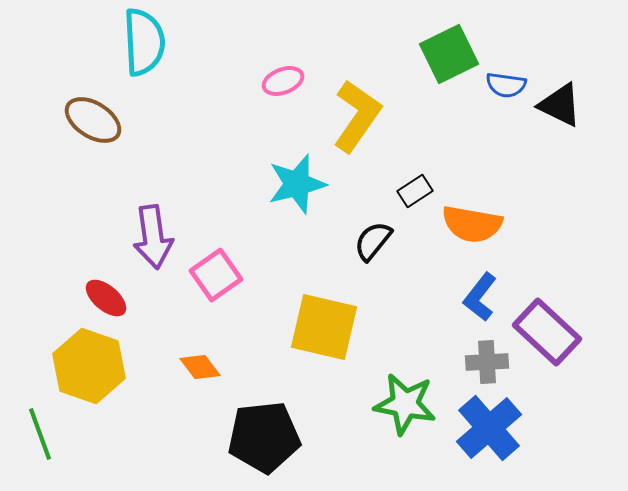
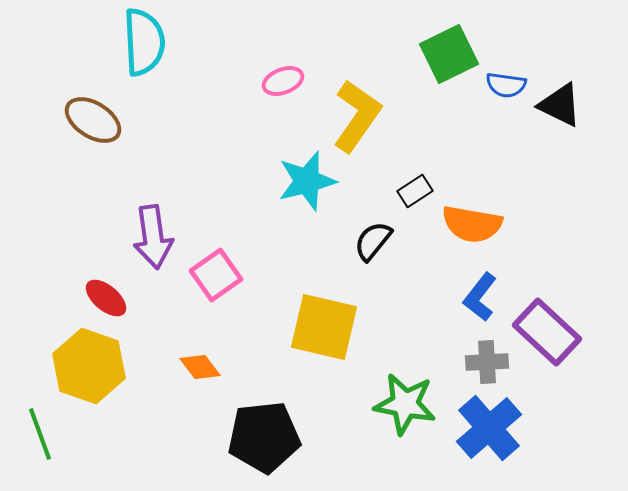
cyan star: moved 10 px right, 3 px up
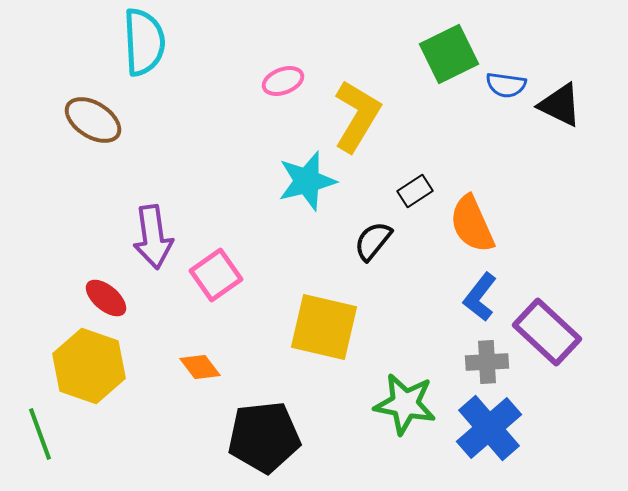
yellow L-shape: rotated 4 degrees counterclockwise
orange semicircle: rotated 56 degrees clockwise
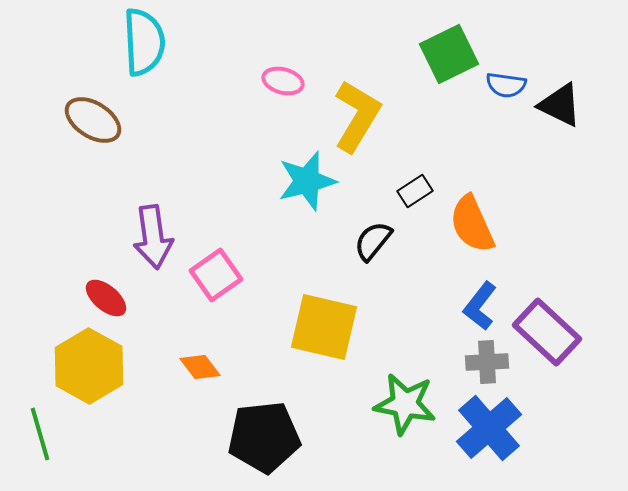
pink ellipse: rotated 36 degrees clockwise
blue L-shape: moved 9 px down
yellow hexagon: rotated 10 degrees clockwise
green line: rotated 4 degrees clockwise
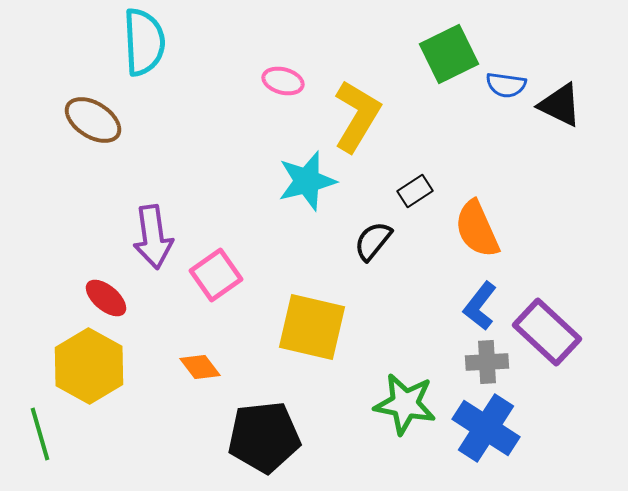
orange semicircle: moved 5 px right, 5 px down
yellow square: moved 12 px left
blue cross: moved 3 px left; rotated 16 degrees counterclockwise
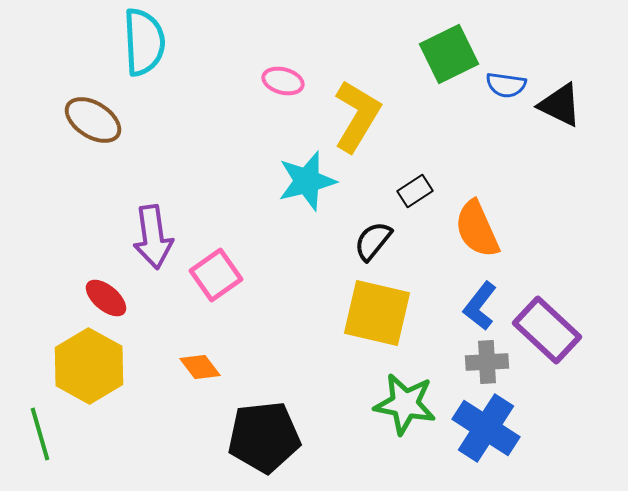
yellow square: moved 65 px right, 14 px up
purple rectangle: moved 2 px up
